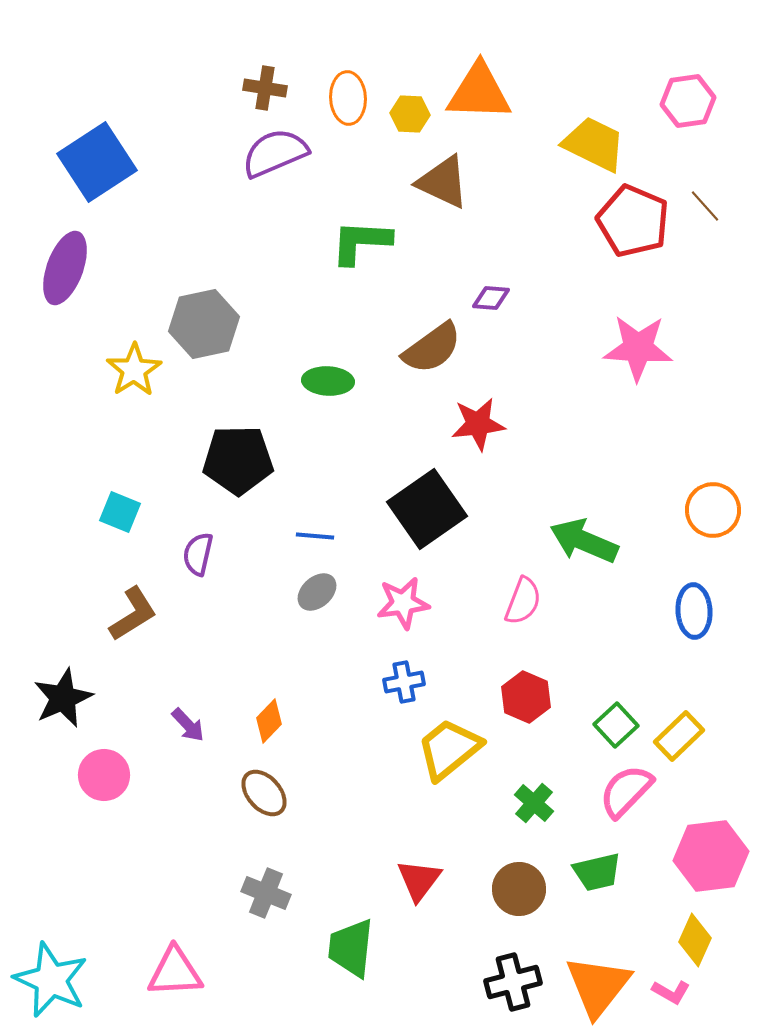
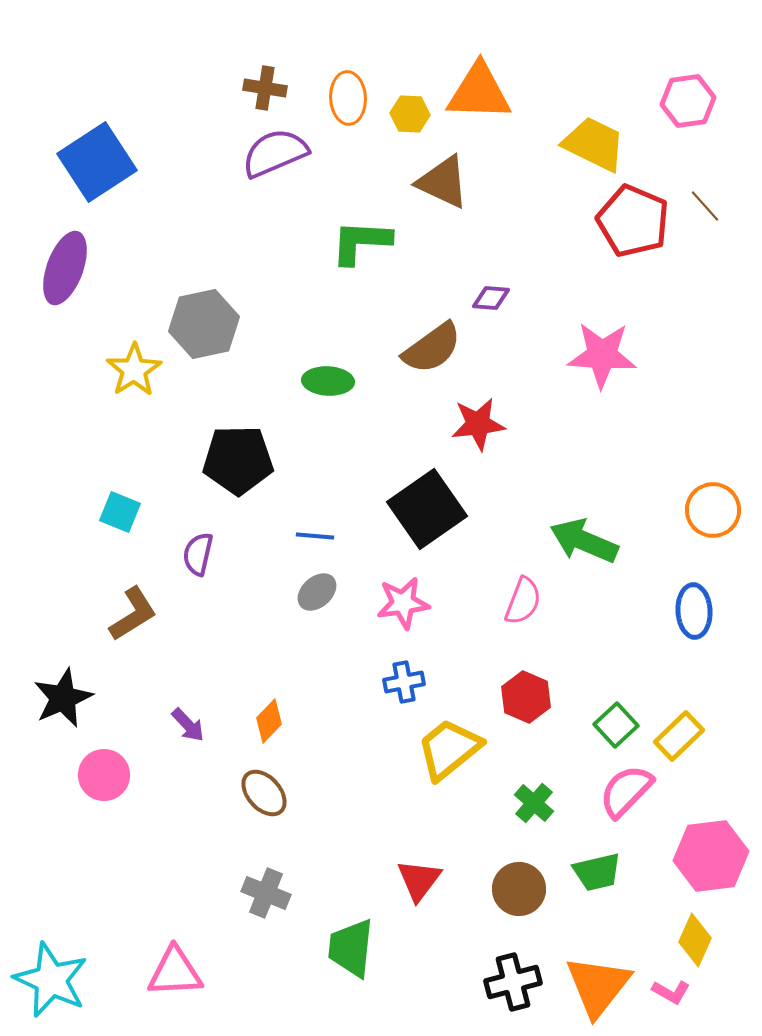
pink star at (638, 348): moved 36 px left, 7 px down
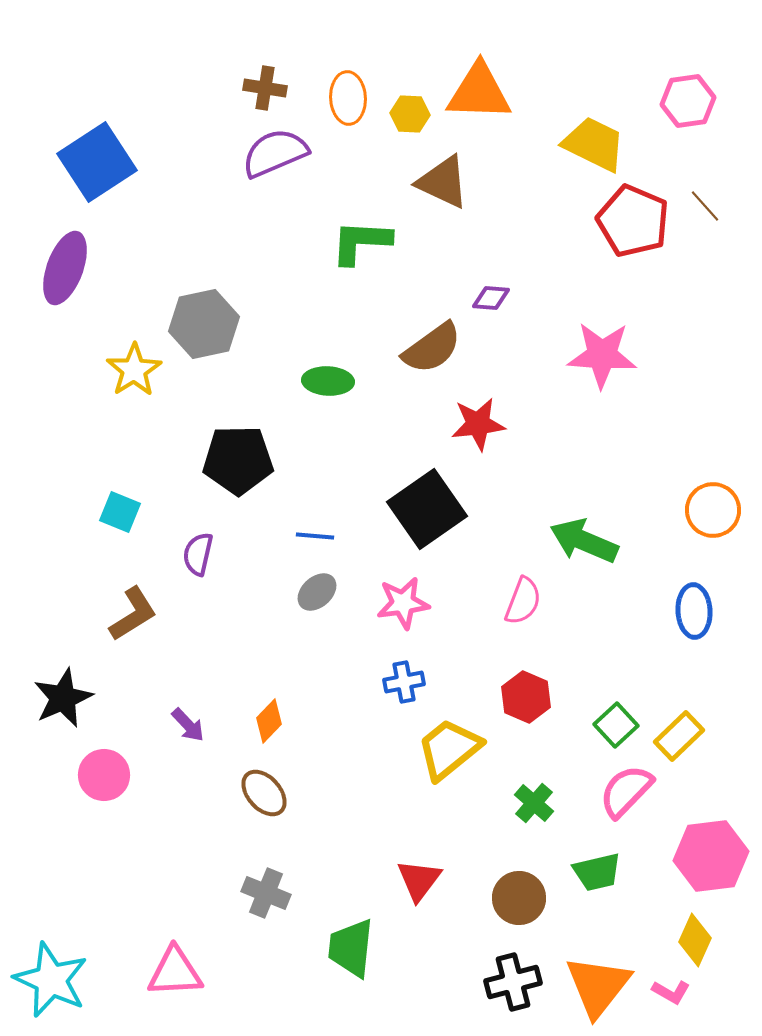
brown circle at (519, 889): moved 9 px down
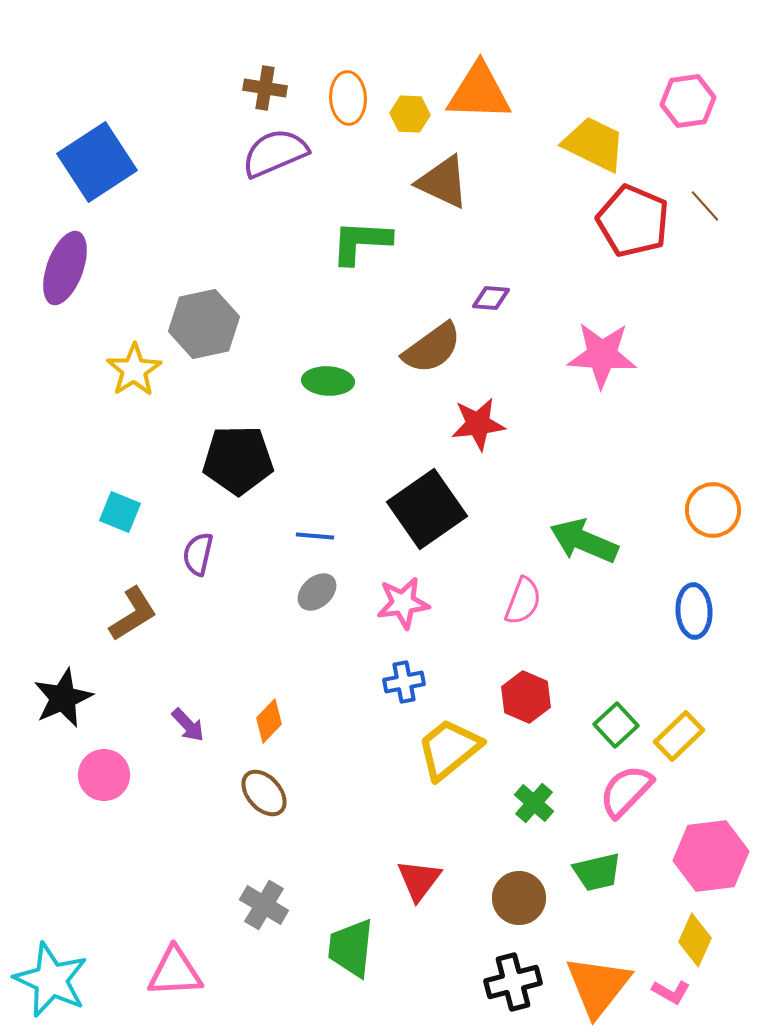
gray cross at (266, 893): moved 2 px left, 12 px down; rotated 9 degrees clockwise
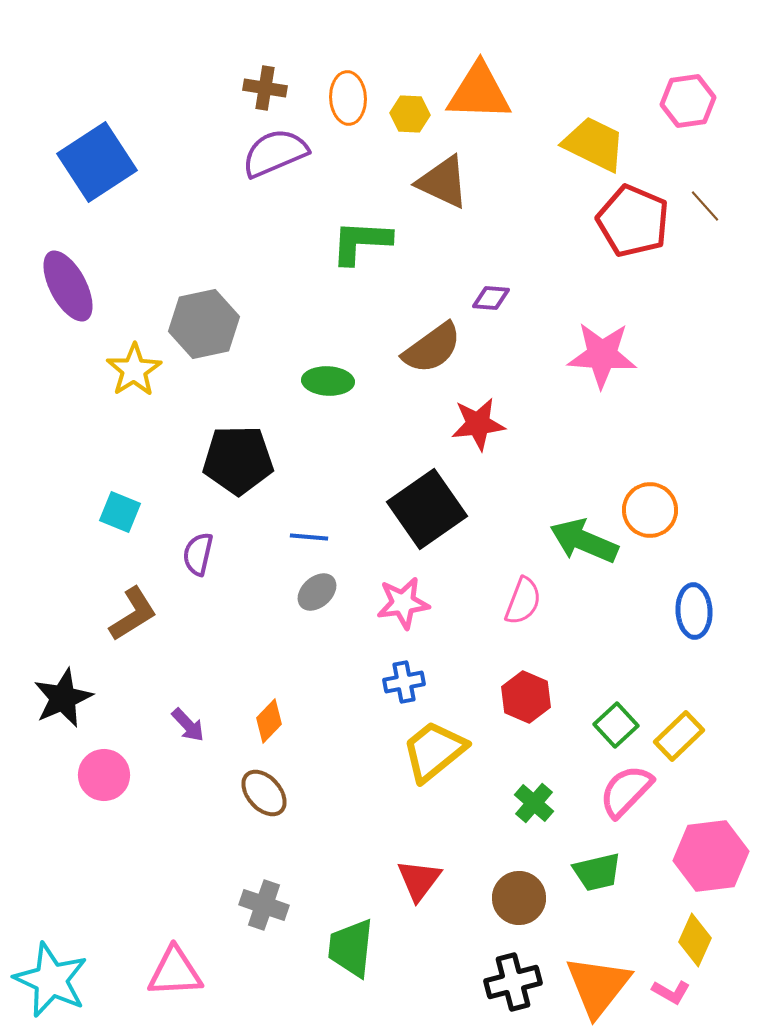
purple ellipse at (65, 268): moved 3 px right, 18 px down; rotated 48 degrees counterclockwise
orange circle at (713, 510): moved 63 px left
blue line at (315, 536): moved 6 px left, 1 px down
yellow trapezoid at (449, 749): moved 15 px left, 2 px down
gray cross at (264, 905): rotated 12 degrees counterclockwise
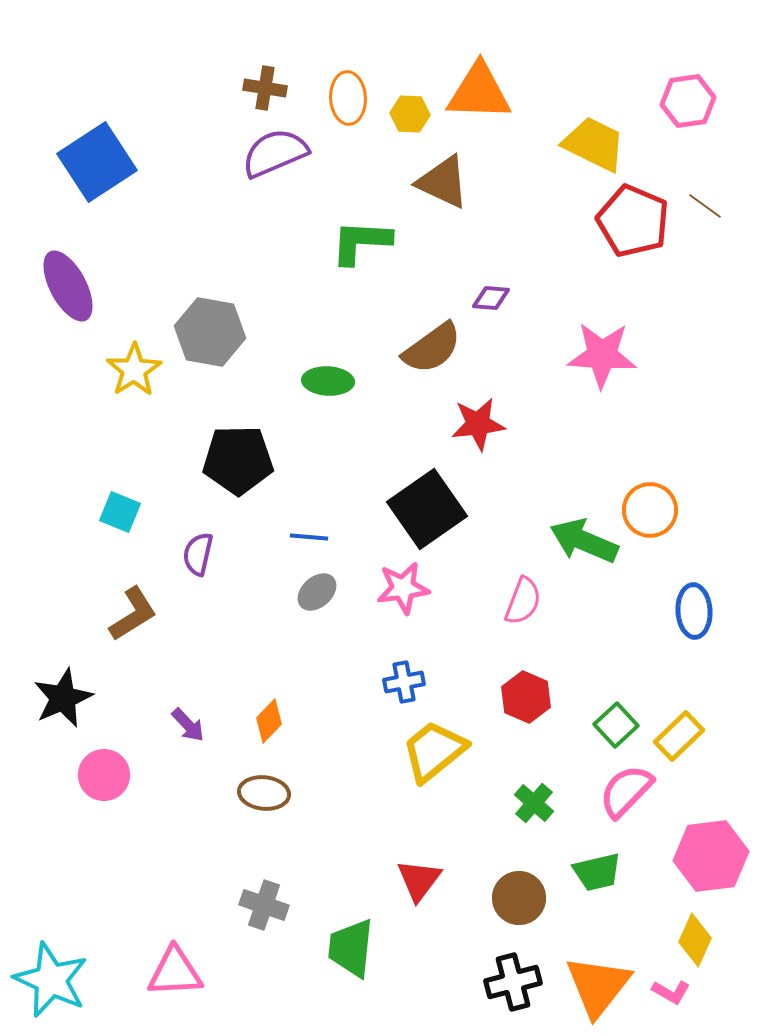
brown line at (705, 206): rotated 12 degrees counterclockwise
gray hexagon at (204, 324): moved 6 px right, 8 px down; rotated 22 degrees clockwise
pink star at (403, 603): moved 15 px up
brown ellipse at (264, 793): rotated 42 degrees counterclockwise
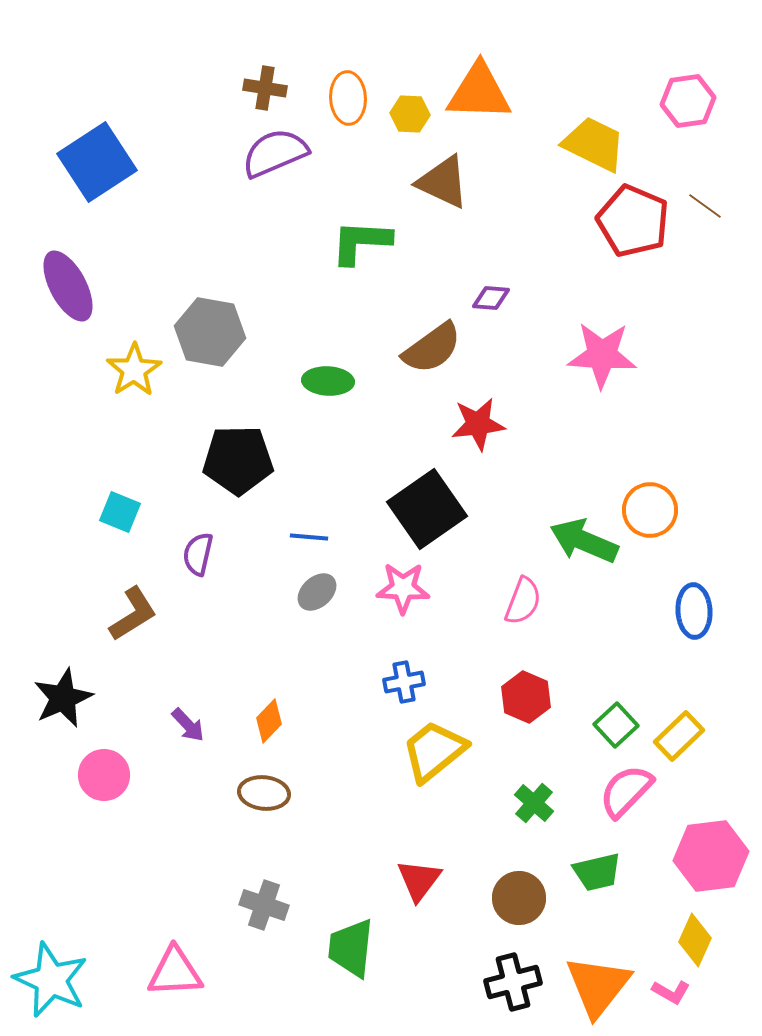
pink star at (403, 588): rotated 10 degrees clockwise
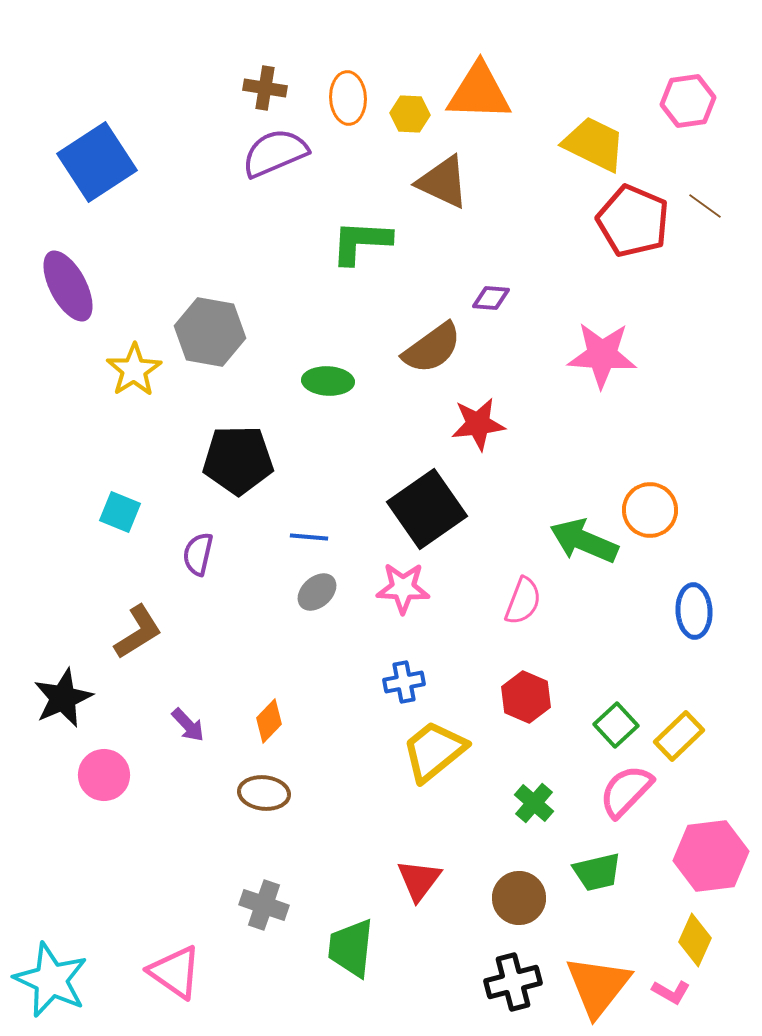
brown L-shape at (133, 614): moved 5 px right, 18 px down
pink triangle at (175, 972): rotated 38 degrees clockwise
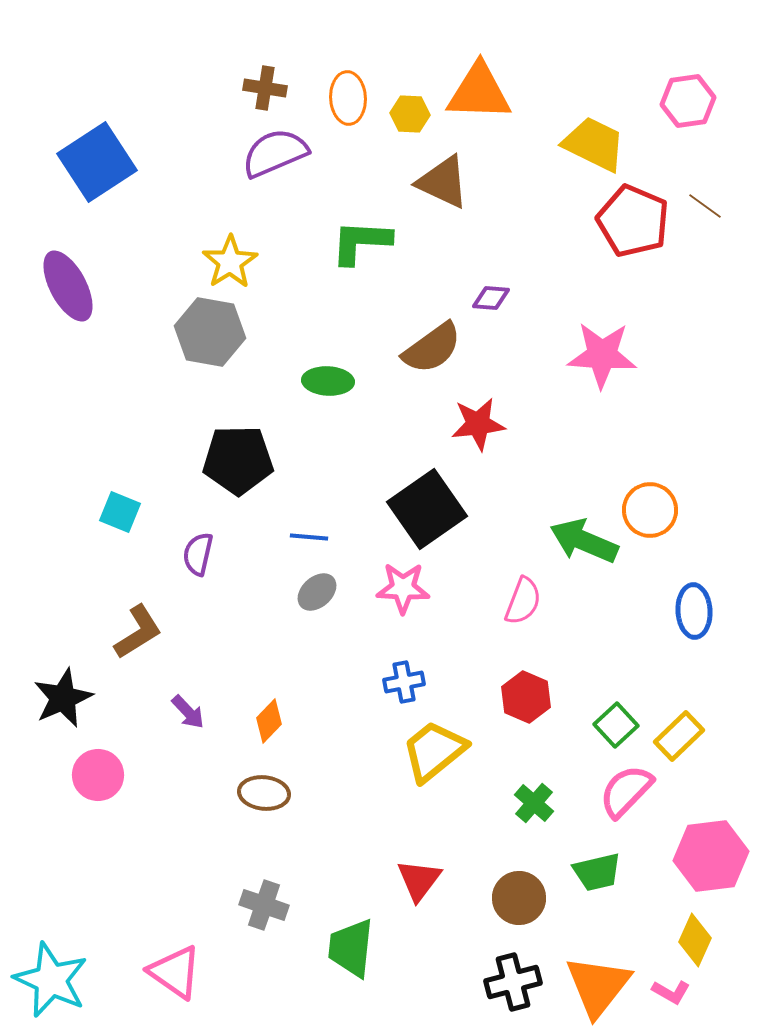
yellow star at (134, 370): moved 96 px right, 108 px up
purple arrow at (188, 725): moved 13 px up
pink circle at (104, 775): moved 6 px left
